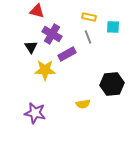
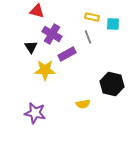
yellow rectangle: moved 3 px right
cyan square: moved 3 px up
black hexagon: rotated 20 degrees clockwise
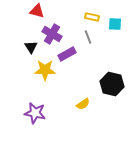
cyan square: moved 2 px right
yellow semicircle: rotated 24 degrees counterclockwise
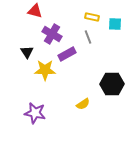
red triangle: moved 2 px left
black triangle: moved 4 px left, 5 px down
black hexagon: rotated 15 degrees counterclockwise
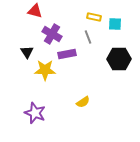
yellow rectangle: moved 2 px right
purple rectangle: rotated 18 degrees clockwise
black hexagon: moved 7 px right, 25 px up
yellow semicircle: moved 2 px up
purple star: rotated 10 degrees clockwise
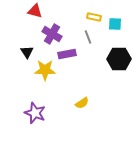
yellow semicircle: moved 1 px left, 1 px down
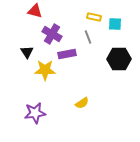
purple star: rotated 30 degrees counterclockwise
